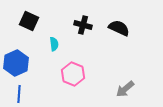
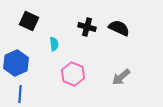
black cross: moved 4 px right, 2 px down
gray arrow: moved 4 px left, 12 px up
blue line: moved 1 px right
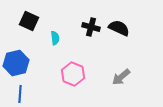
black cross: moved 4 px right
cyan semicircle: moved 1 px right, 6 px up
blue hexagon: rotated 10 degrees clockwise
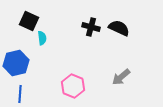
cyan semicircle: moved 13 px left
pink hexagon: moved 12 px down
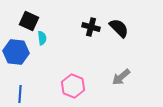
black semicircle: rotated 20 degrees clockwise
blue hexagon: moved 11 px up; rotated 20 degrees clockwise
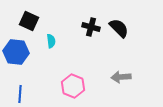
cyan semicircle: moved 9 px right, 3 px down
gray arrow: rotated 36 degrees clockwise
